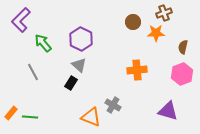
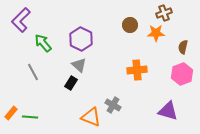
brown circle: moved 3 px left, 3 px down
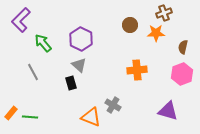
black rectangle: rotated 48 degrees counterclockwise
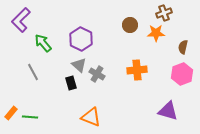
gray cross: moved 16 px left, 31 px up
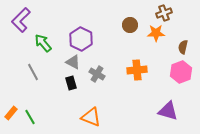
gray triangle: moved 6 px left, 3 px up; rotated 14 degrees counterclockwise
pink hexagon: moved 1 px left, 2 px up
green line: rotated 56 degrees clockwise
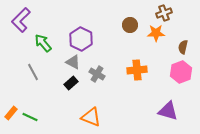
black rectangle: rotated 64 degrees clockwise
green line: rotated 35 degrees counterclockwise
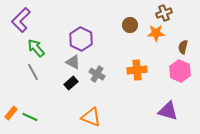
green arrow: moved 7 px left, 5 px down
pink hexagon: moved 1 px left, 1 px up; rotated 15 degrees counterclockwise
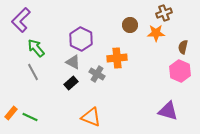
orange cross: moved 20 px left, 12 px up
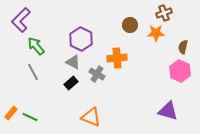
green arrow: moved 2 px up
